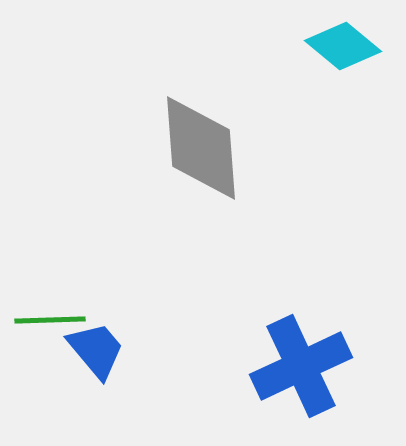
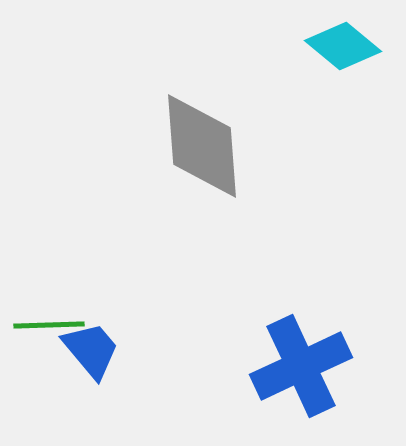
gray diamond: moved 1 px right, 2 px up
green line: moved 1 px left, 5 px down
blue trapezoid: moved 5 px left
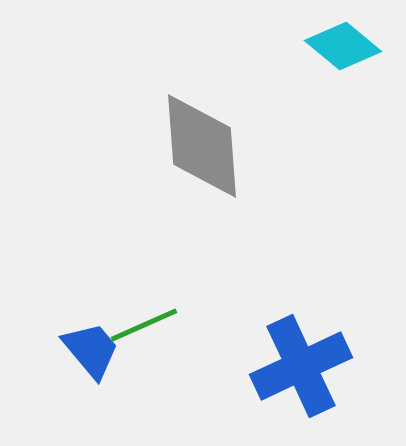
green line: moved 95 px right; rotated 22 degrees counterclockwise
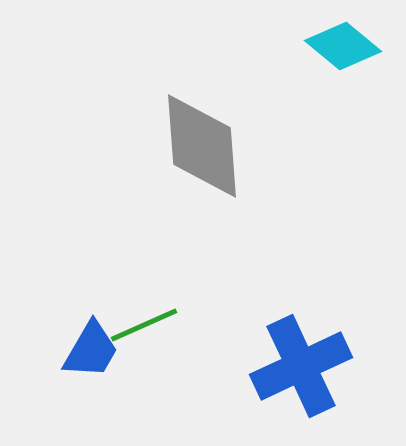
blue trapezoid: rotated 70 degrees clockwise
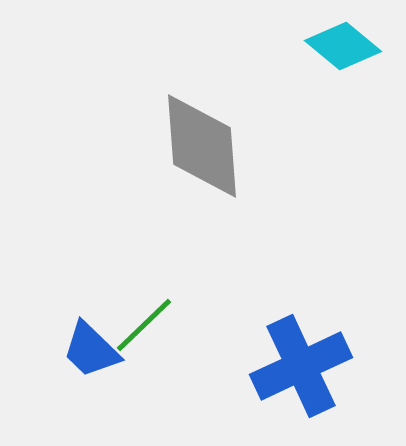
green line: rotated 20 degrees counterclockwise
blue trapezoid: rotated 104 degrees clockwise
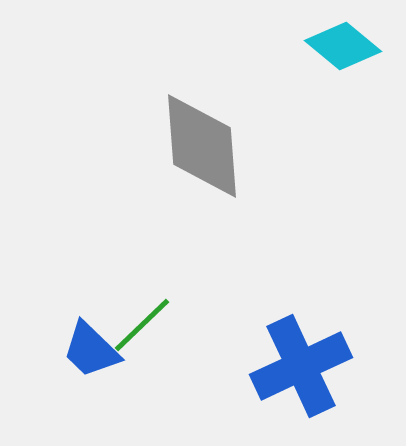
green line: moved 2 px left
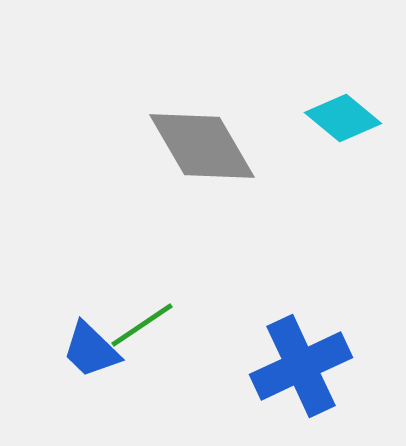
cyan diamond: moved 72 px down
gray diamond: rotated 26 degrees counterclockwise
green line: rotated 10 degrees clockwise
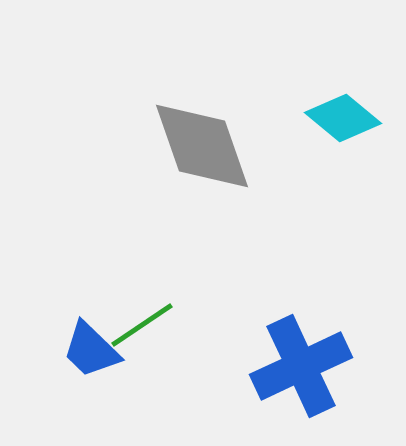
gray diamond: rotated 11 degrees clockwise
